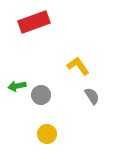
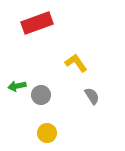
red rectangle: moved 3 px right, 1 px down
yellow L-shape: moved 2 px left, 3 px up
yellow circle: moved 1 px up
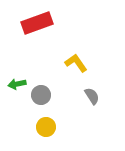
green arrow: moved 2 px up
yellow circle: moved 1 px left, 6 px up
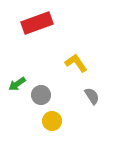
green arrow: rotated 24 degrees counterclockwise
yellow circle: moved 6 px right, 6 px up
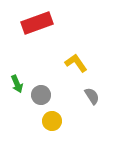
green arrow: rotated 78 degrees counterclockwise
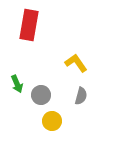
red rectangle: moved 8 px left, 2 px down; rotated 60 degrees counterclockwise
gray semicircle: moved 11 px left; rotated 48 degrees clockwise
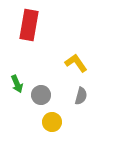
yellow circle: moved 1 px down
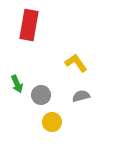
gray semicircle: rotated 120 degrees counterclockwise
